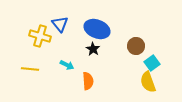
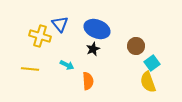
black star: rotated 16 degrees clockwise
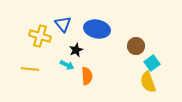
blue triangle: moved 3 px right
blue ellipse: rotated 10 degrees counterclockwise
black star: moved 17 px left, 1 px down
orange semicircle: moved 1 px left, 5 px up
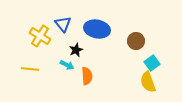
yellow cross: rotated 15 degrees clockwise
brown circle: moved 5 px up
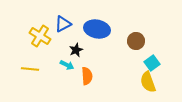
blue triangle: rotated 42 degrees clockwise
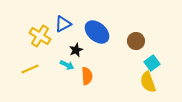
blue ellipse: moved 3 px down; rotated 30 degrees clockwise
yellow line: rotated 30 degrees counterclockwise
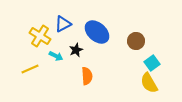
cyan arrow: moved 11 px left, 9 px up
yellow semicircle: moved 1 px right, 1 px down; rotated 10 degrees counterclockwise
